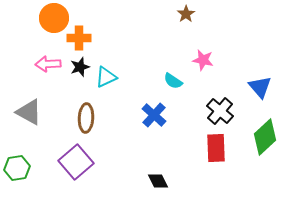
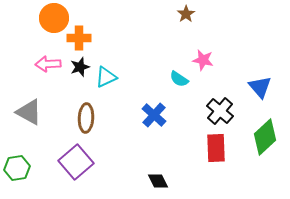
cyan semicircle: moved 6 px right, 2 px up
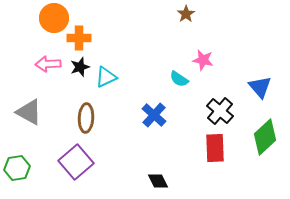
red rectangle: moved 1 px left
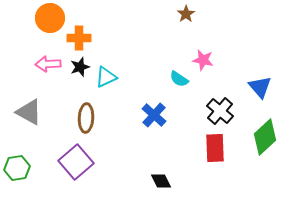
orange circle: moved 4 px left
black diamond: moved 3 px right
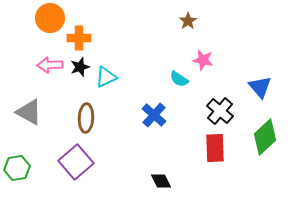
brown star: moved 2 px right, 7 px down
pink arrow: moved 2 px right, 1 px down
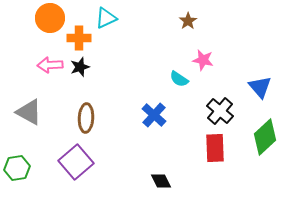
cyan triangle: moved 59 px up
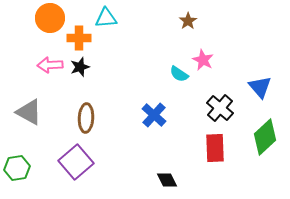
cyan triangle: rotated 20 degrees clockwise
pink star: rotated 15 degrees clockwise
cyan semicircle: moved 5 px up
black cross: moved 3 px up
black diamond: moved 6 px right, 1 px up
